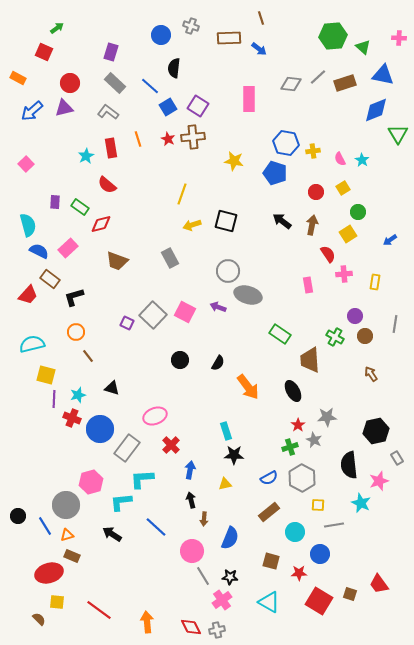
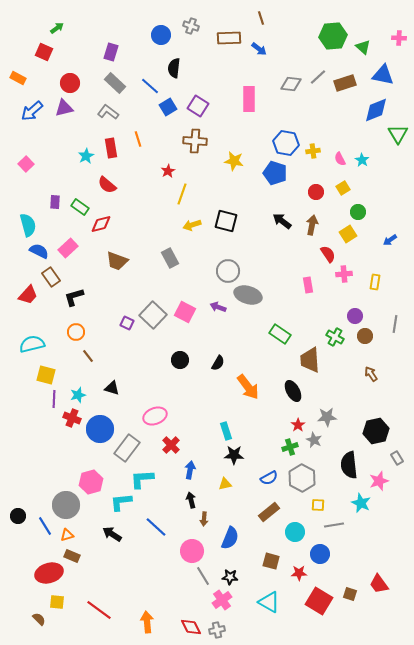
brown cross at (193, 137): moved 2 px right, 4 px down; rotated 10 degrees clockwise
red star at (168, 139): moved 32 px down; rotated 16 degrees clockwise
brown rectangle at (50, 279): moved 1 px right, 2 px up; rotated 18 degrees clockwise
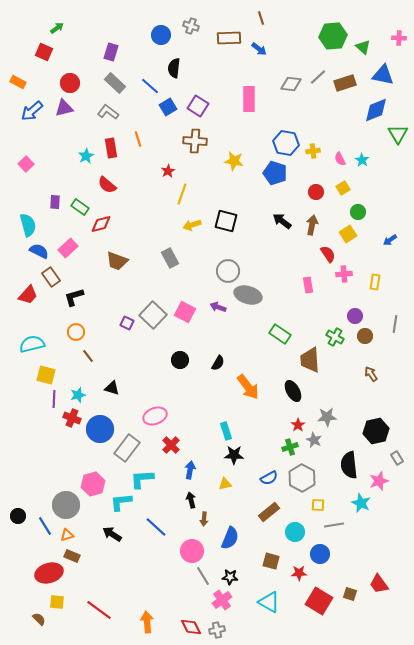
orange rectangle at (18, 78): moved 4 px down
pink hexagon at (91, 482): moved 2 px right, 2 px down
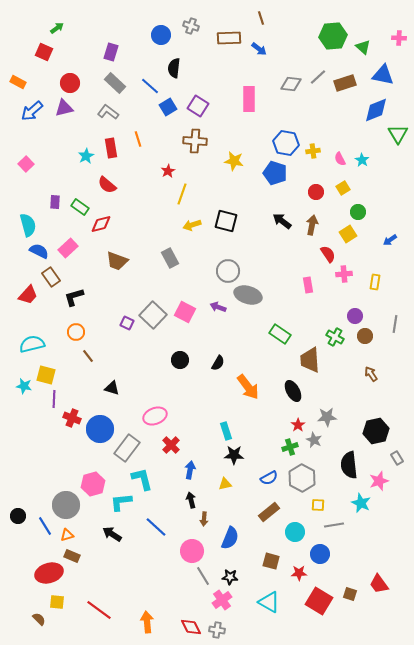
cyan star at (78, 395): moved 54 px left, 9 px up; rotated 28 degrees clockwise
cyan L-shape at (142, 479): rotated 80 degrees clockwise
gray cross at (217, 630): rotated 21 degrees clockwise
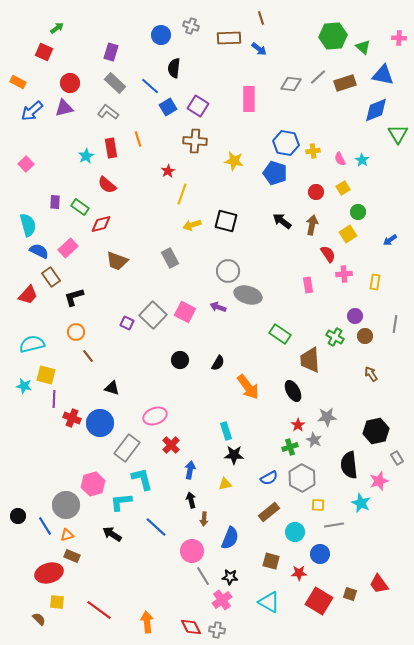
blue circle at (100, 429): moved 6 px up
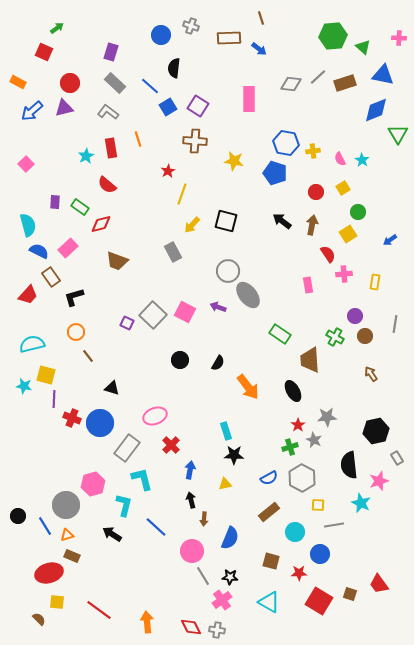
yellow arrow at (192, 225): rotated 30 degrees counterclockwise
gray rectangle at (170, 258): moved 3 px right, 6 px up
gray ellipse at (248, 295): rotated 36 degrees clockwise
cyan L-shape at (121, 502): moved 3 px right, 3 px down; rotated 110 degrees clockwise
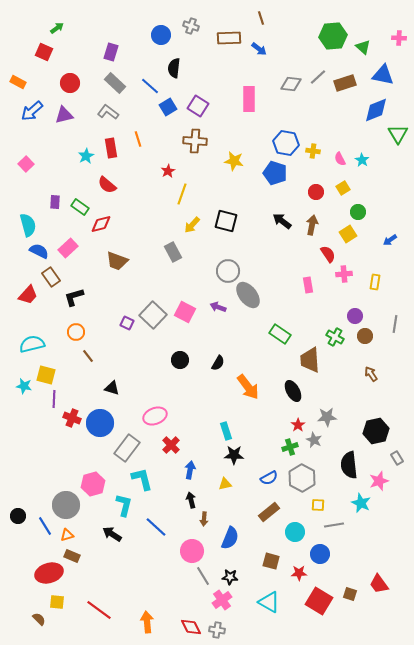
purple triangle at (64, 108): moved 7 px down
yellow cross at (313, 151): rotated 16 degrees clockwise
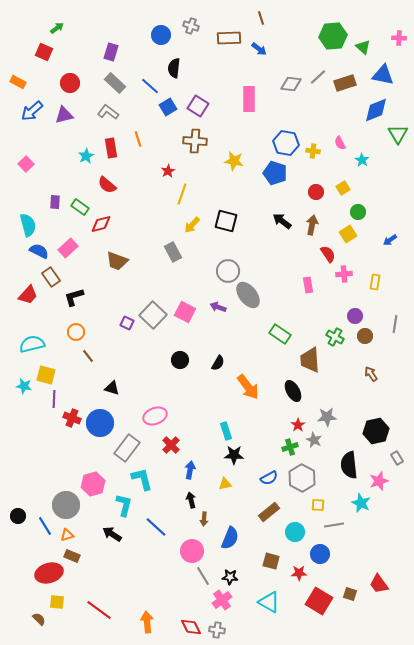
pink semicircle at (340, 159): moved 16 px up
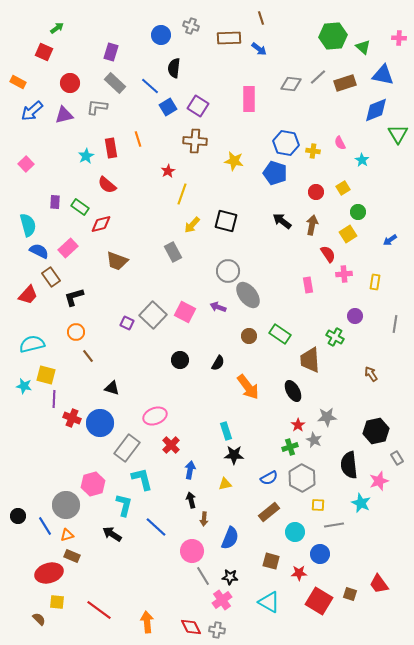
gray L-shape at (108, 112): moved 11 px left, 5 px up; rotated 30 degrees counterclockwise
brown circle at (365, 336): moved 116 px left
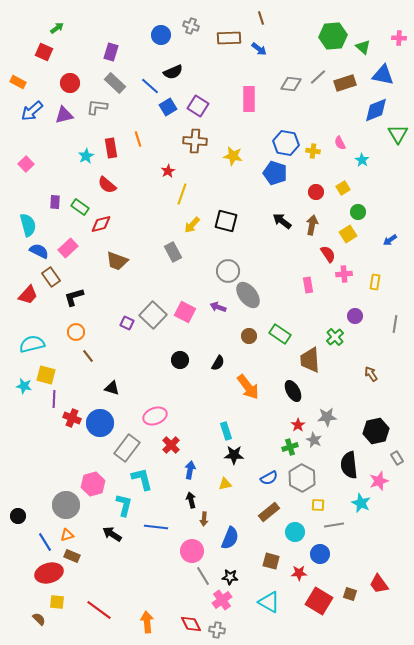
black semicircle at (174, 68): moved 1 px left, 4 px down; rotated 120 degrees counterclockwise
yellow star at (234, 161): moved 1 px left, 5 px up
green cross at (335, 337): rotated 18 degrees clockwise
blue line at (45, 526): moved 16 px down
blue line at (156, 527): rotated 35 degrees counterclockwise
red diamond at (191, 627): moved 3 px up
